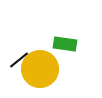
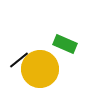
green rectangle: rotated 15 degrees clockwise
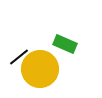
black line: moved 3 px up
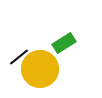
green rectangle: moved 1 px left, 1 px up; rotated 55 degrees counterclockwise
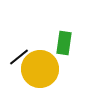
green rectangle: rotated 50 degrees counterclockwise
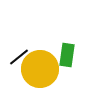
green rectangle: moved 3 px right, 12 px down
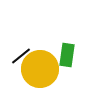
black line: moved 2 px right, 1 px up
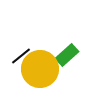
green rectangle: rotated 40 degrees clockwise
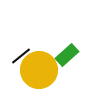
yellow circle: moved 1 px left, 1 px down
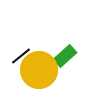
green rectangle: moved 2 px left, 1 px down
